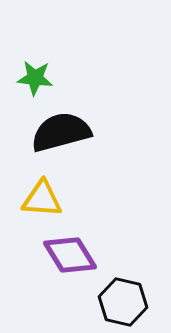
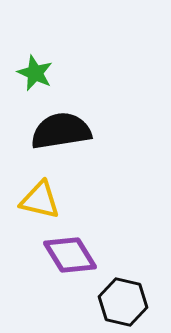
green star: moved 5 px up; rotated 18 degrees clockwise
black semicircle: moved 1 px up; rotated 6 degrees clockwise
yellow triangle: moved 2 px left, 1 px down; rotated 9 degrees clockwise
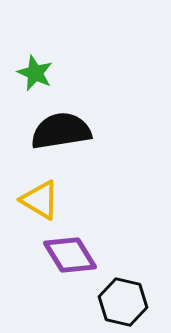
yellow triangle: rotated 18 degrees clockwise
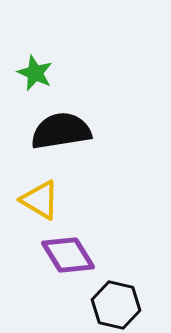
purple diamond: moved 2 px left
black hexagon: moved 7 px left, 3 px down
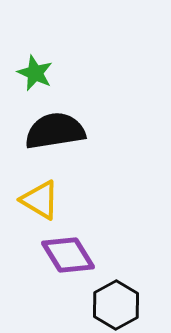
black semicircle: moved 6 px left
black hexagon: rotated 18 degrees clockwise
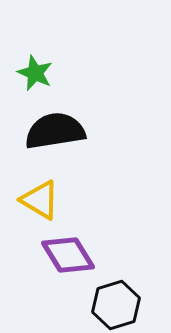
black hexagon: rotated 12 degrees clockwise
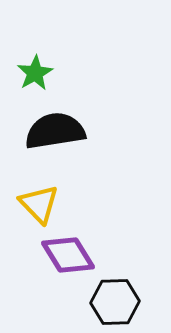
green star: rotated 18 degrees clockwise
yellow triangle: moved 1 px left, 4 px down; rotated 15 degrees clockwise
black hexagon: moved 1 px left, 3 px up; rotated 15 degrees clockwise
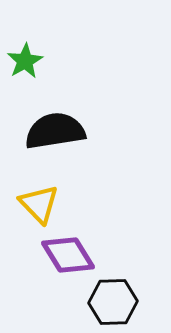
green star: moved 10 px left, 12 px up
black hexagon: moved 2 px left
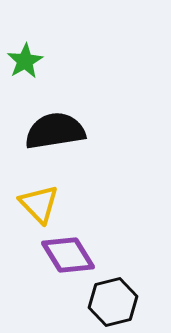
black hexagon: rotated 12 degrees counterclockwise
